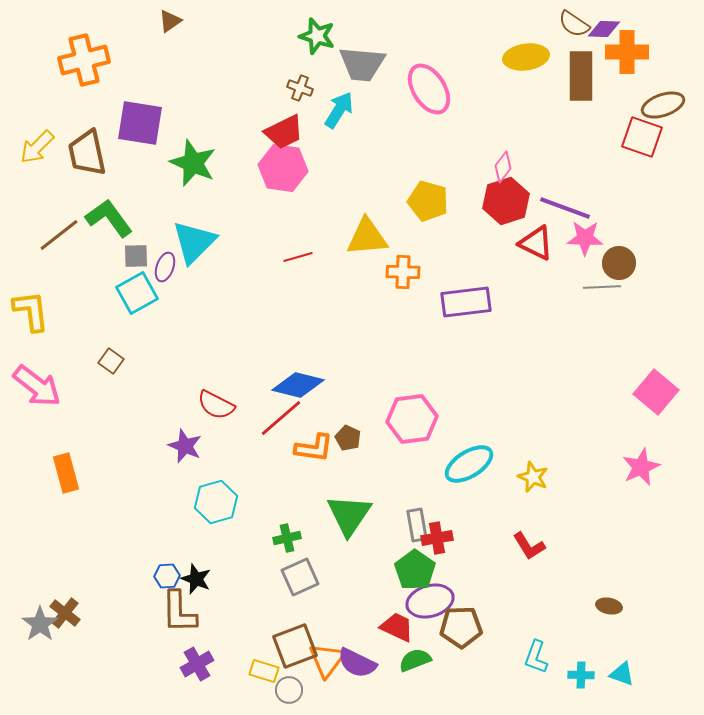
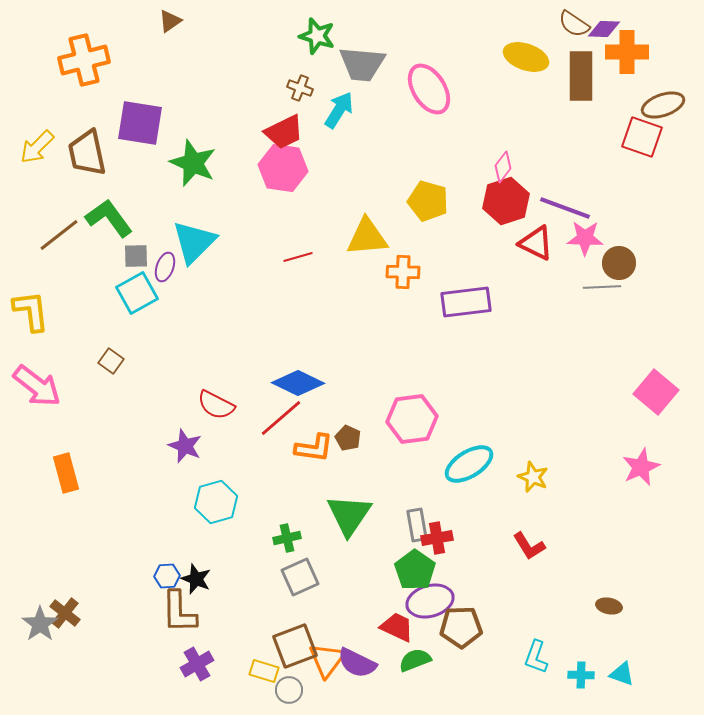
yellow ellipse at (526, 57): rotated 27 degrees clockwise
blue diamond at (298, 385): moved 2 px up; rotated 12 degrees clockwise
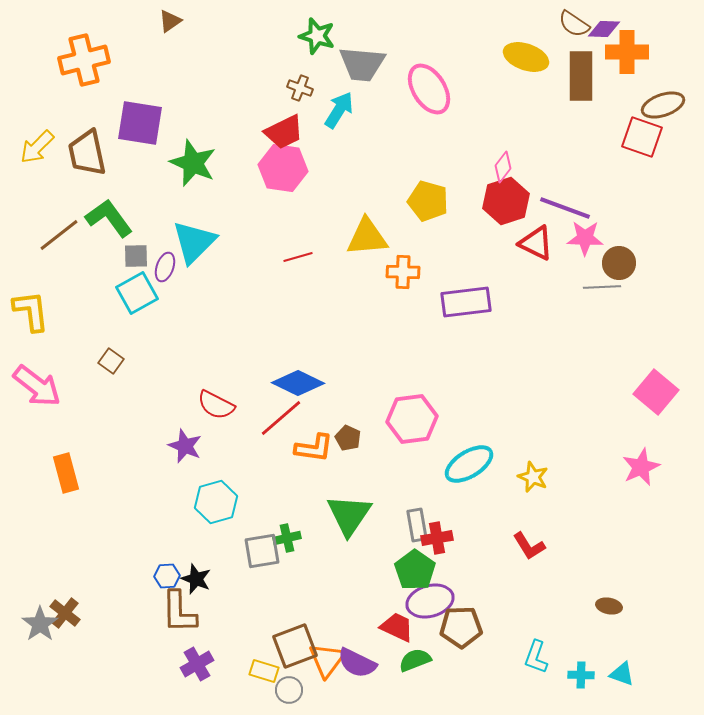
gray square at (300, 577): moved 38 px left, 26 px up; rotated 15 degrees clockwise
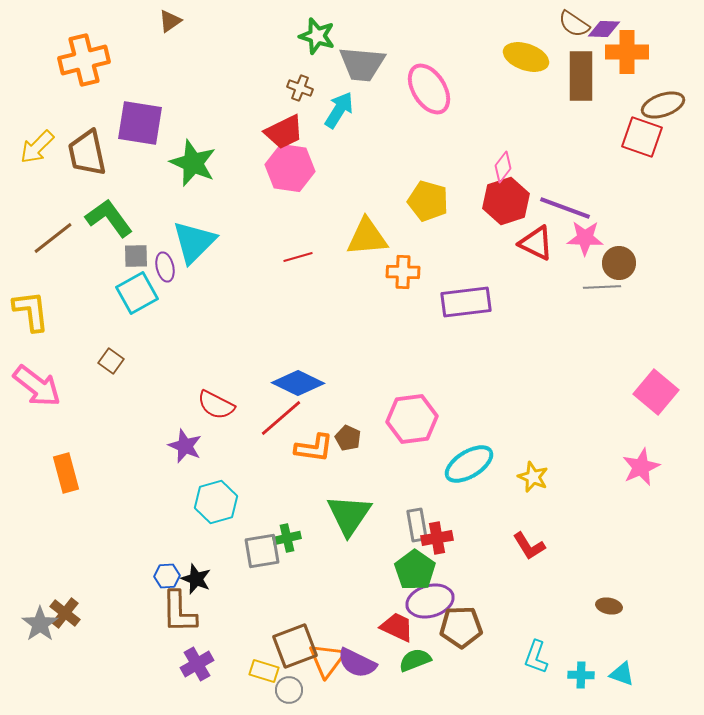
pink hexagon at (283, 168): moved 7 px right
brown line at (59, 235): moved 6 px left, 3 px down
purple ellipse at (165, 267): rotated 32 degrees counterclockwise
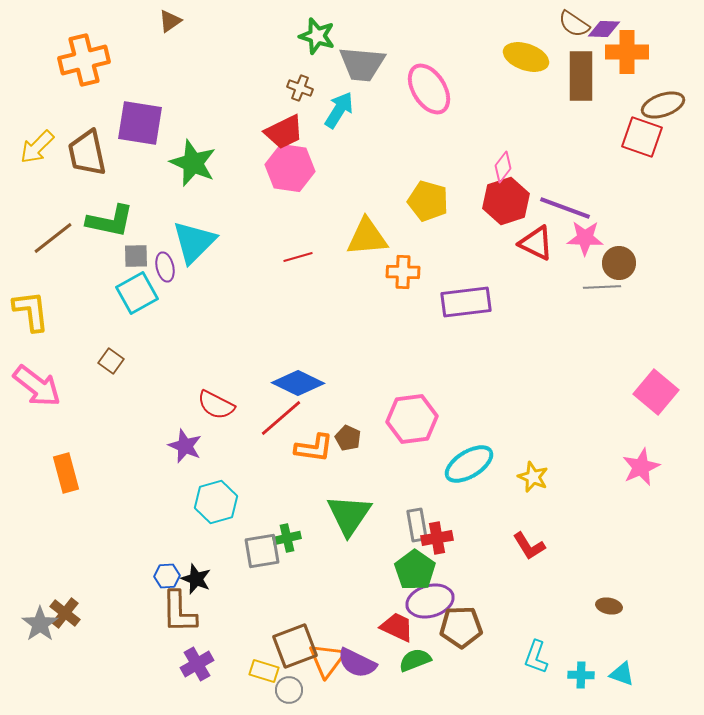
green L-shape at (109, 218): moved 1 px right, 3 px down; rotated 138 degrees clockwise
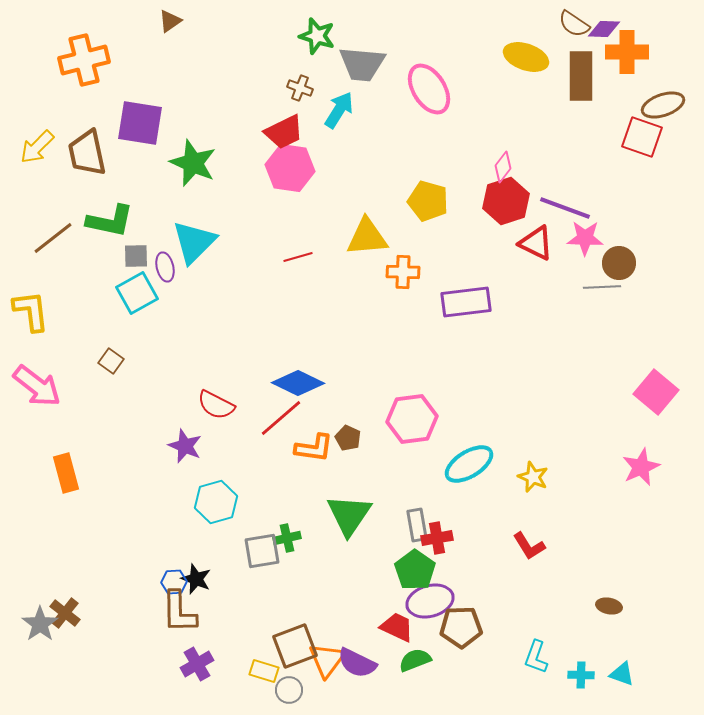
blue hexagon at (167, 576): moved 7 px right, 6 px down
